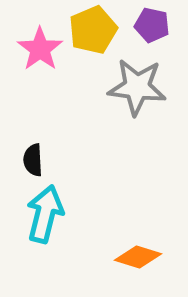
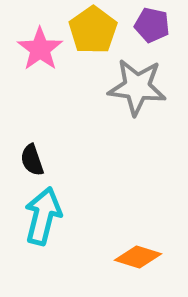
yellow pentagon: rotated 12 degrees counterclockwise
black semicircle: moved 1 px left; rotated 16 degrees counterclockwise
cyan arrow: moved 2 px left, 2 px down
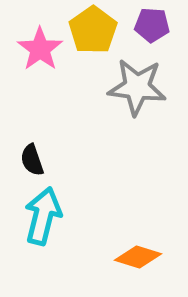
purple pentagon: rotated 8 degrees counterclockwise
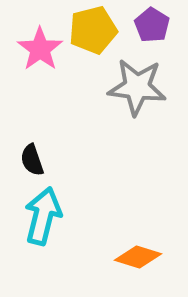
purple pentagon: rotated 28 degrees clockwise
yellow pentagon: rotated 21 degrees clockwise
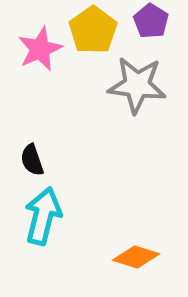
purple pentagon: moved 1 px left, 4 px up
yellow pentagon: rotated 21 degrees counterclockwise
pink star: rotated 12 degrees clockwise
gray star: moved 2 px up
orange diamond: moved 2 px left
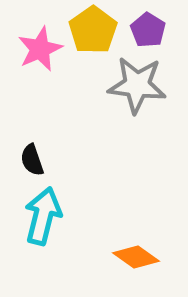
purple pentagon: moved 3 px left, 9 px down
orange diamond: rotated 18 degrees clockwise
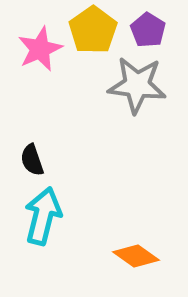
orange diamond: moved 1 px up
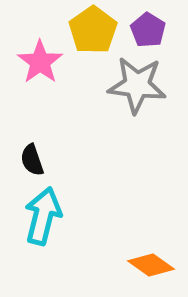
pink star: moved 13 px down; rotated 12 degrees counterclockwise
orange diamond: moved 15 px right, 9 px down
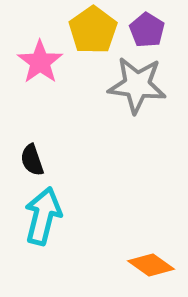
purple pentagon: moved 1 px left
